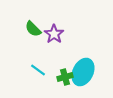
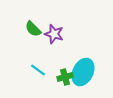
purple star: rotated 18 degrees counterclockwise
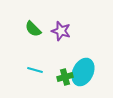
purple star: moved 7 px right, 3 px up
cyan line: moved 3 px left; rotated 21 degrees counterclockwise
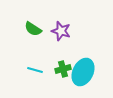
green semicircle: rotated 12 degrees counterclockwise
green cross: moved 2 px left, 8 px up
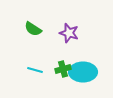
purple star: moved 8 px right, 2 px down
cyan ellipse: rotated 64 degrees clockwise
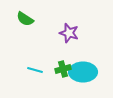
green semicircle: moved 8 px left, 10 px up
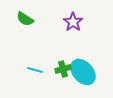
purple star: moved 4 px right, 11 px up; rotated 18 degrees clockwise
cyan ellipse: rotated 48 degrees clockwise
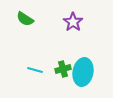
cyan ellipse: rotated 52 degrees clockwise
